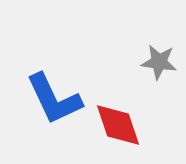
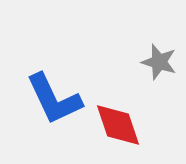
gray star: rotated 9 degrees clockwise
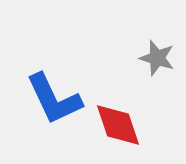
gray star: moved 2 px left, 4 px up
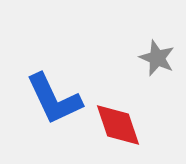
gray star: rotated 6 degrees clockwise
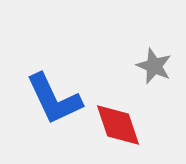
gray star: moved 3 px left, 8 px down
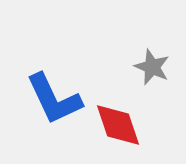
gray star: moved 2 px left, 1 px down
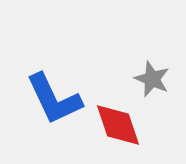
gray star: moved 12 px down
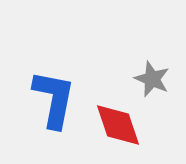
blue L-shape: rotated 144 degrees counterclockwise
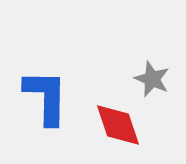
blue L-shape: moved 8 px left, 2 px up; rotated 10 degrees counterclockwise
